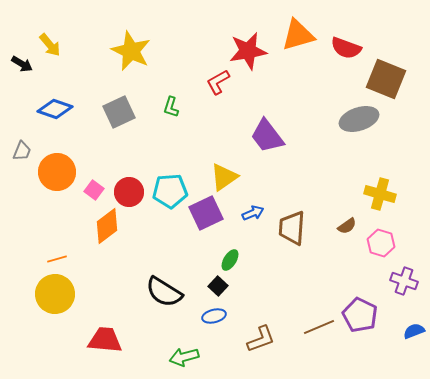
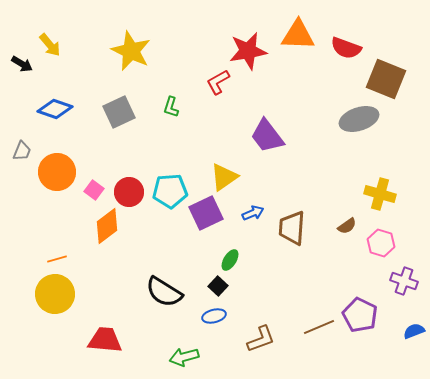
orange triangle: rotated 18 degrees clockwise
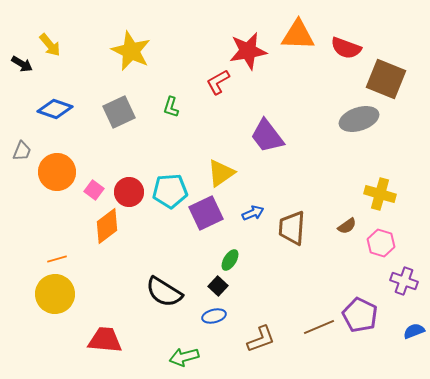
yellow triangle: moved 3 px left, 4 px up
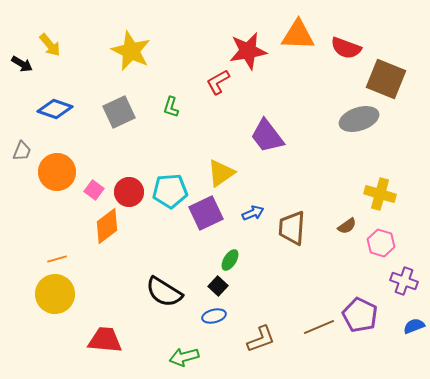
blue semicircle: moved 5 px up
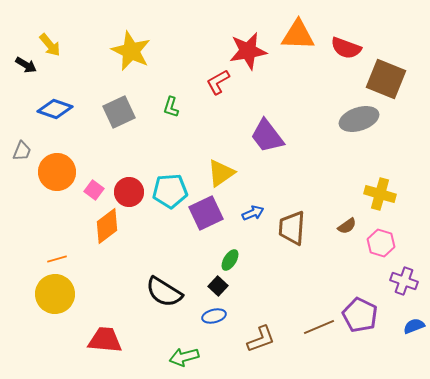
black arrow: moved 4 px right, 1 px down
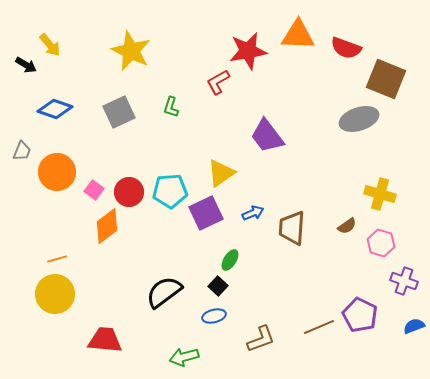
black semicircle: rotated 111 degrees clockwise
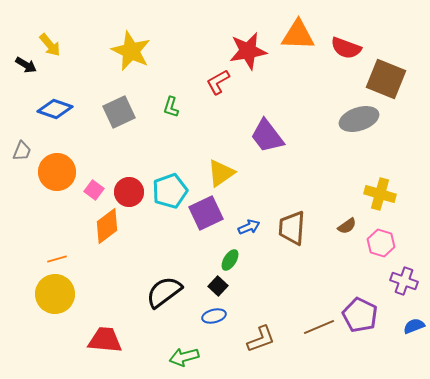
cyan pentagon: rotated 16 degrees counterclockwise
blue arrow: moved 4 px left, 14 px down
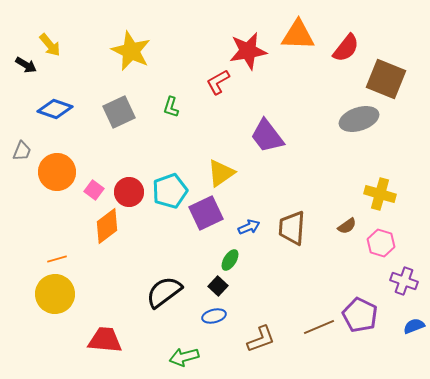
red semicircle: rotated 72 degrees counterclockwise
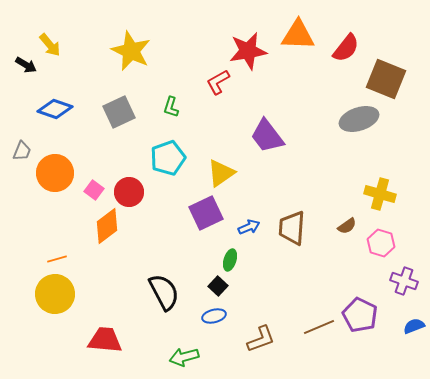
orange circle: moved 2 px left, 1 px down
cyan pentagon: moved 2 px left, 33 px up
green ellipse: rotated 15 degrees counterclockwise
black semicircle: rotated 99 degrees clockwise
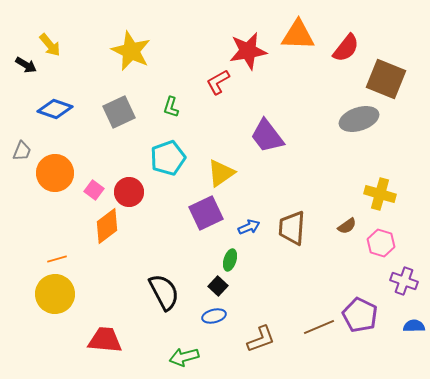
blue semicircle: rotated 20 degrees clockwise
